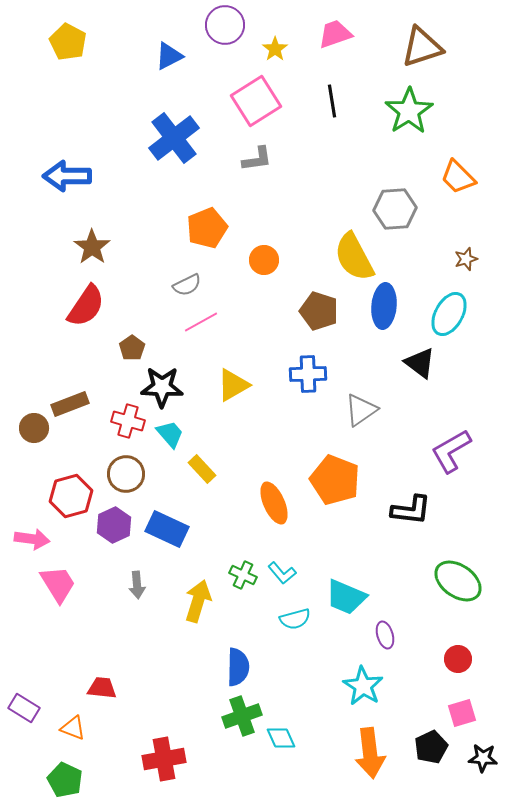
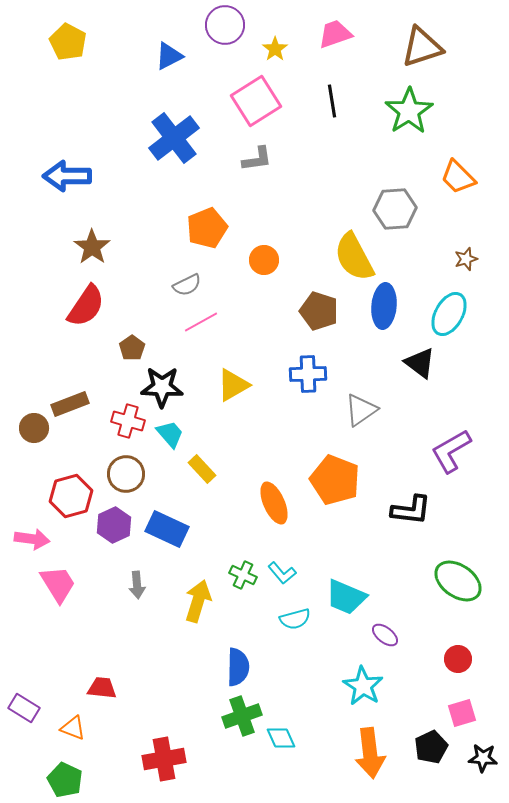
purple ellipse at (385, 635): rotated 36 degrees counterclockwise
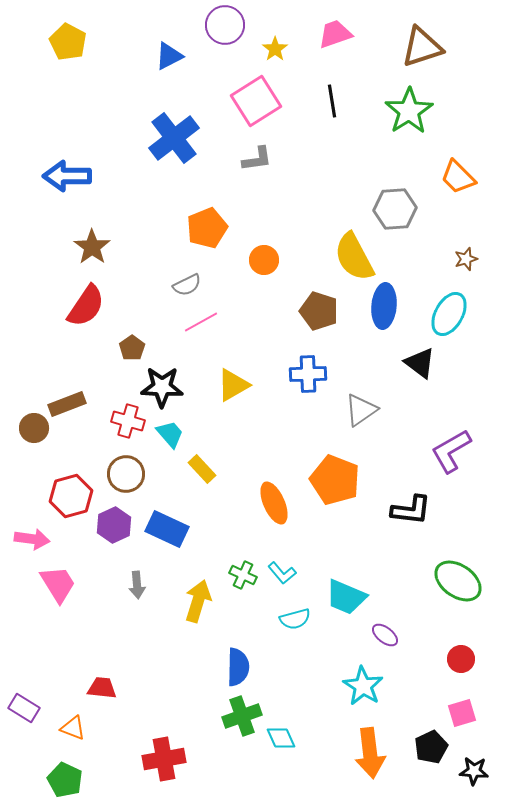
brown rectangle at (70, 404): moved 3 px left
red circle at (458, 659): moved 3 px right
black star at (483, 758): moved 9 px left, 13 px down
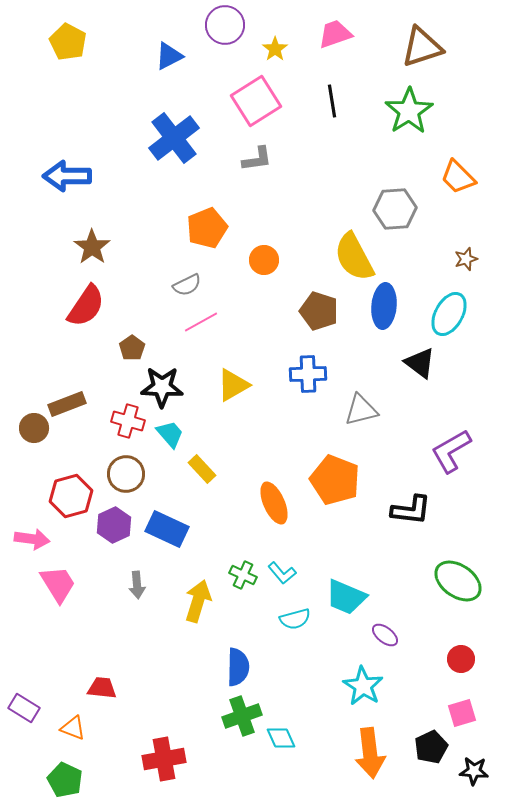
gray triangle at (361, 410): rotated 21 degrees clockwise
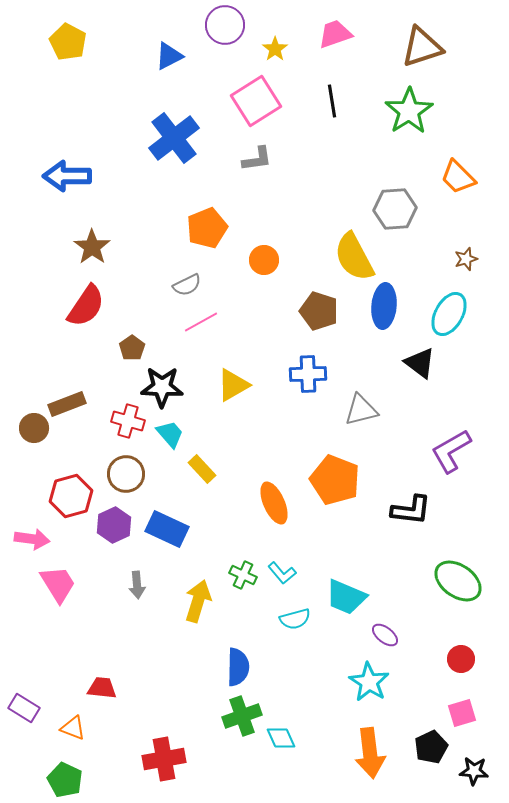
cyan star at (363, 686): moved 6 px right, 4 px up
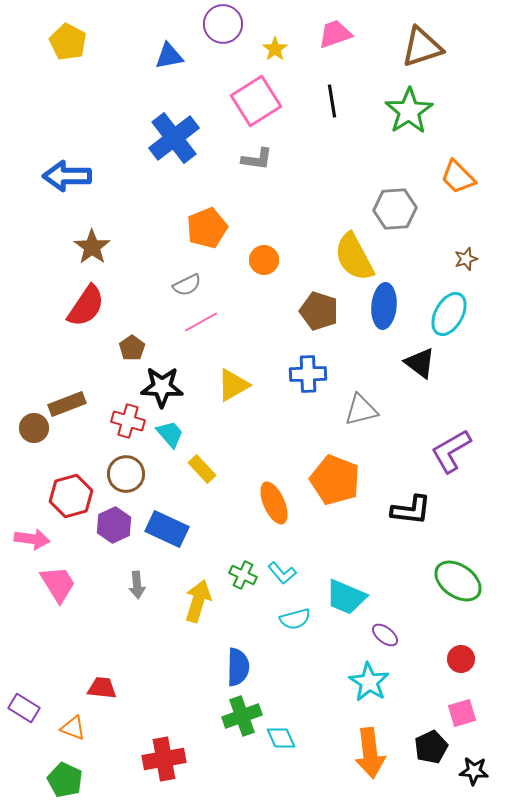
purple circle at (225, 25): moved 2 px left, 1 px up
blue triangle at (169, 56): rotated 16 degrees clockwise
gray L-shape at (257, 159): rotated 16 degrees clockwise
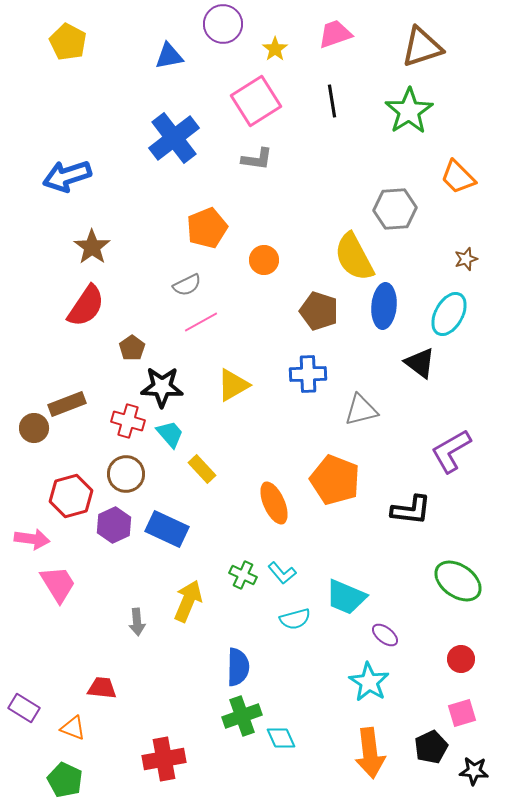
blue arrow at (67, 176): rotated 18 degrees counterclockwise
gray arrow at (137, 585): moved 37 px down
yellow arrow at (198, 601): moved 10 px left; rotated 6 degrees clockwise
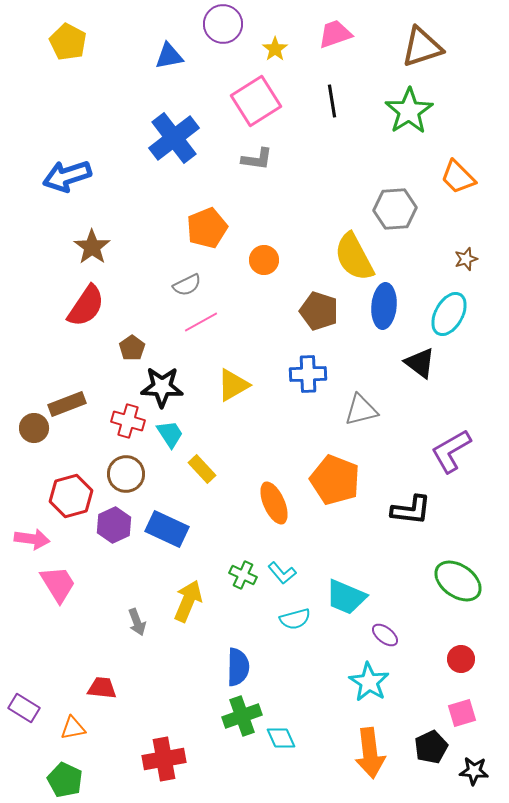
cyan trapezoid at (170, 434): rotated 8 degrees clockwise
gray arrow at (137, 622): rotated 16 degrees counterclockwise
orange triangle at (73, 728): rotated 32 degrees counterclockwise
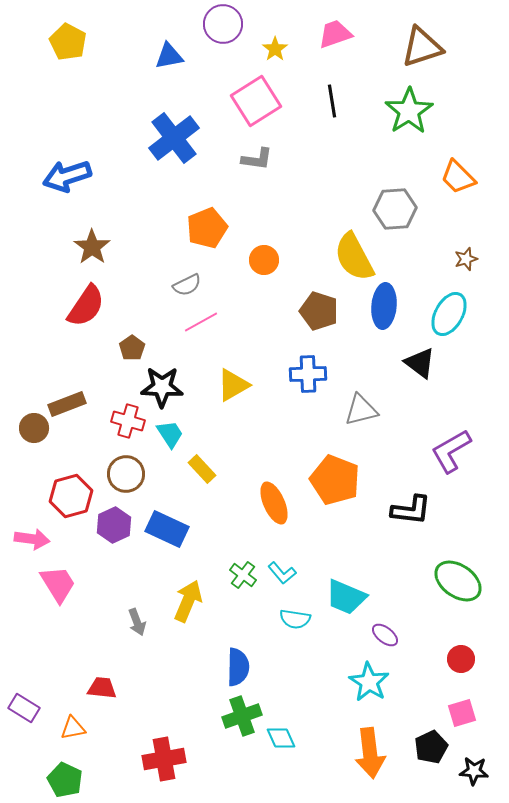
green cross at (243, 575): rotated 12 degrees clockwise
cyan semicircle at (295, 619): rotated 24 degrees clockwise
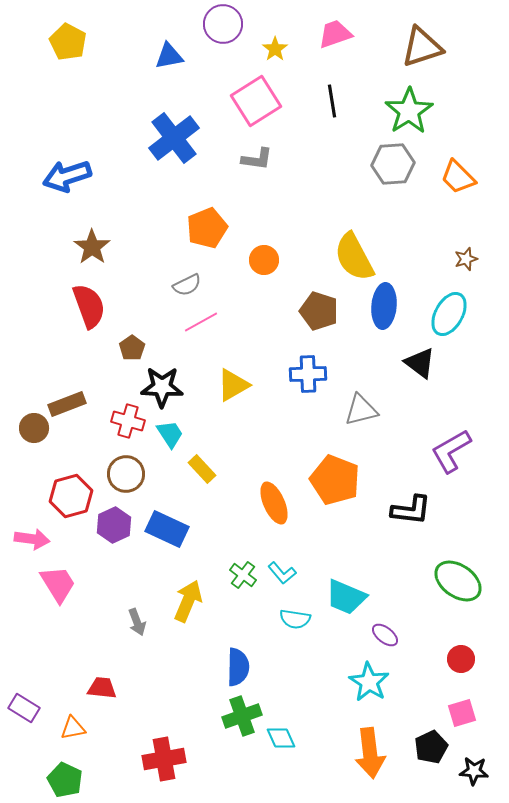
gray hexagon at (395, 209): moved 2 px left, 45 px up
red semicircle at (86, 306): moved 3 px right; rotated 54 degrees counterclockwise
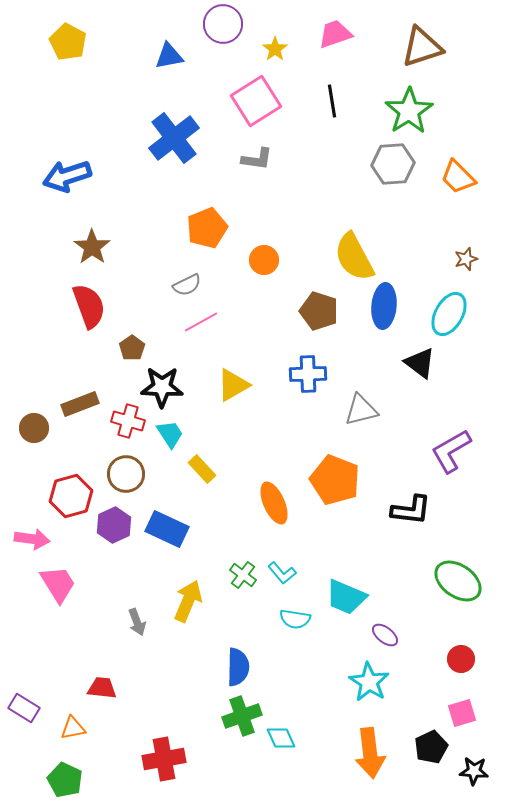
brown rectangle at (67, 404): moved 13 px right
